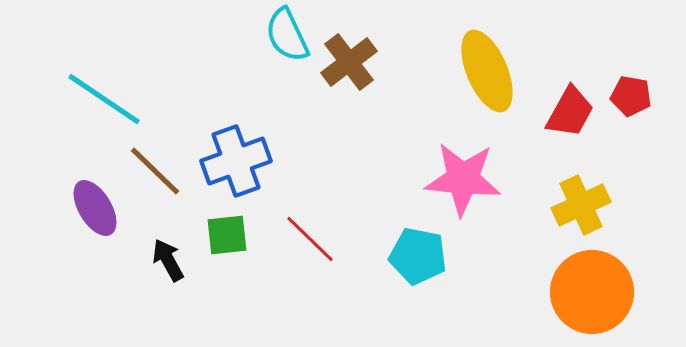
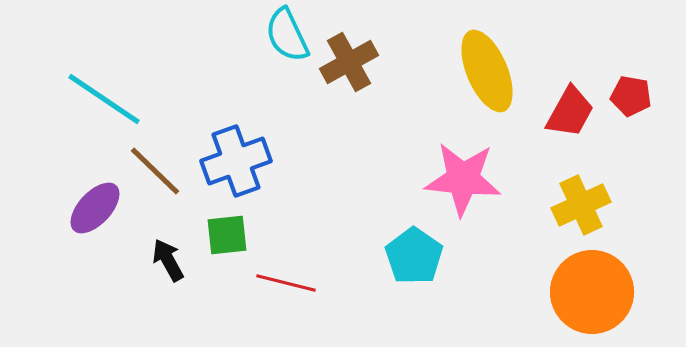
brown cross: rotated 8 degrees clockwise
purple ellipse: rotated 74 degrees clockwise
red line: moved 24 px left, 44 px down; rotated 30 degrees counterclockwise
cyan pentagon: moved 4 px left; rotated 24 degrees clockwise
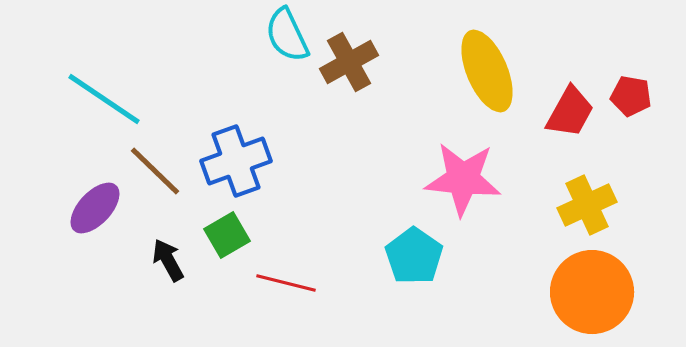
yellow cross: moved 6 px right
green square: rotated 24 degrees counterclockwise
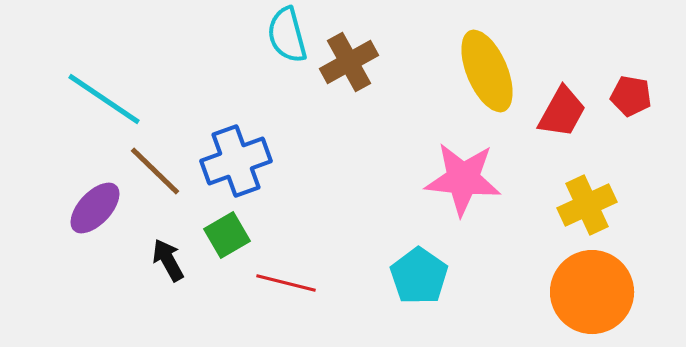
cyan semicircle: rotated 10 degrees clockwise
red trapezoid: moved 8 px left
cyan pentagon: moved 5 px right, 20 px down
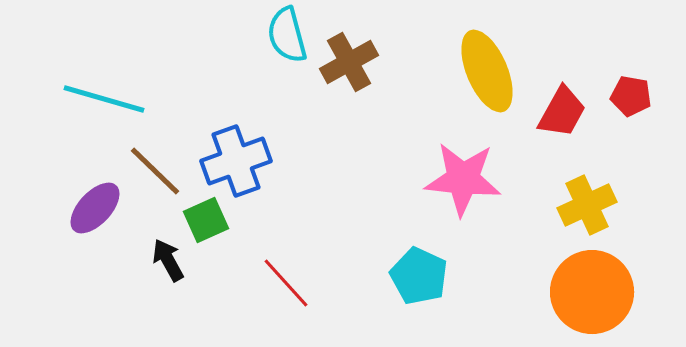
cyan line: rotated 18 degrees counterclockwise
green square: moved 21 px left, 15 px up; rotated 6 degrees clockwise
cyan pentagon: rotated 10 degrees counterclockwise
red line: rotated 34 degrees clockwise
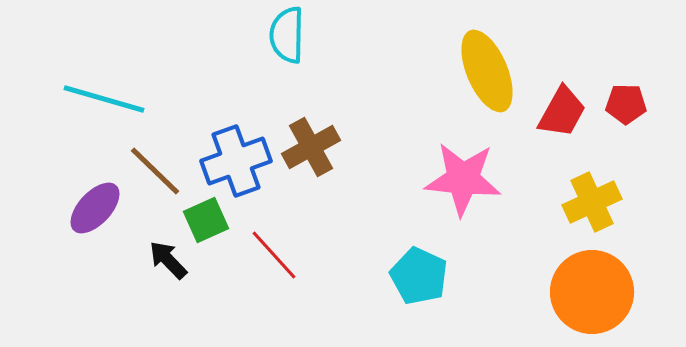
cyan semicircle: rotated 16 degrees clockwise
brown cross: moved 38 px left, 85 px down
red pentagon: moved 5 px left, 8 px down; rotated 9 degrees counterclockwise
yellow cross: moved 5 px right, 3 px up
black arrow: rotated 15 degrees counterclockwise
red line: moved 12 px left, 28 px up
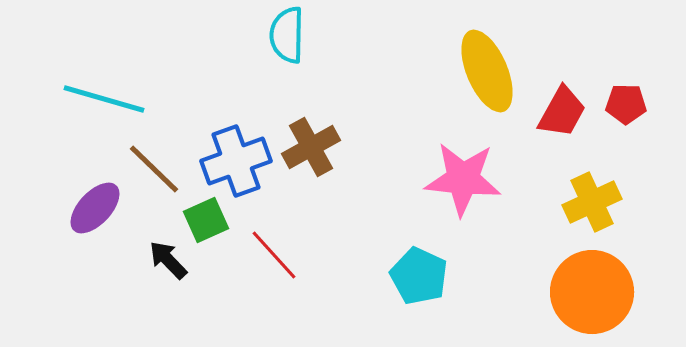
brown line: moved 1 px left, 2 px up
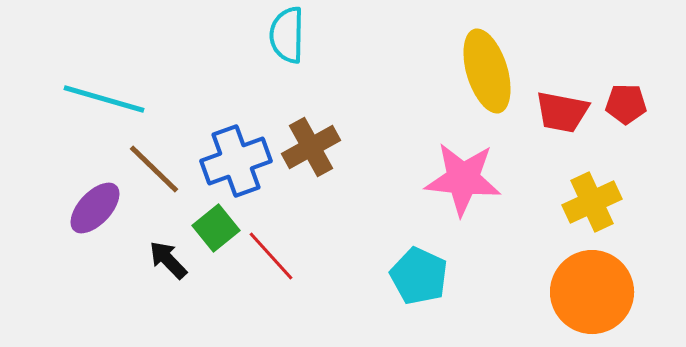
yellow ellipse: rotated 6 degrees clockwise
red trapezoid: rotated 72 degrees clockwise
green square: moved 10 px right, 8 px down; rotated 15 degrees counterclockwise
red line: moved 3 px left, 1 px down
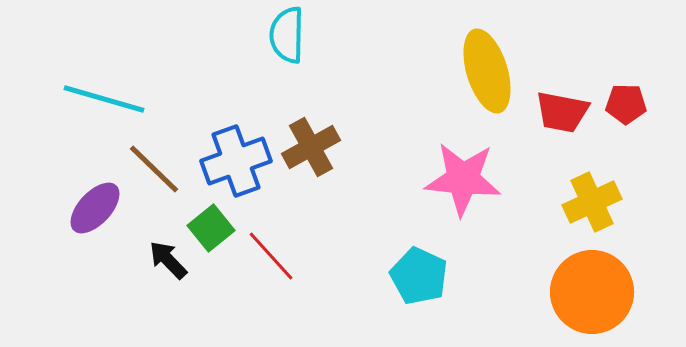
green square: moved 5 px left
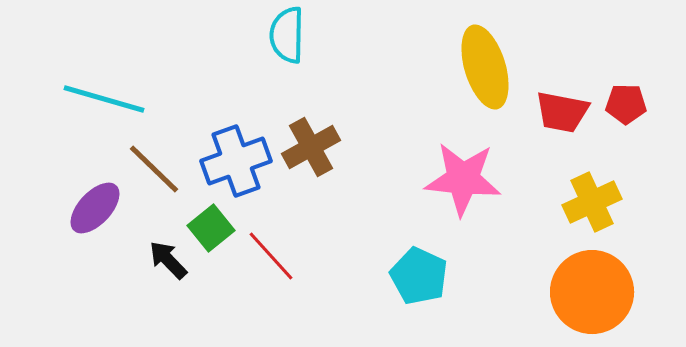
yellow ellipse: moved 2 px left, 4 px up
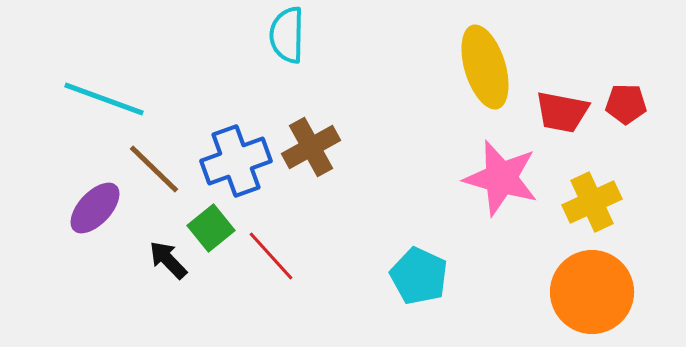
cyan line: rotated 4 degrees clockwise
pink star: moved 38 px right, 1 px up; rotated 10 degrees clockwise
